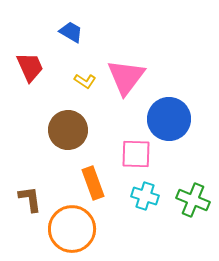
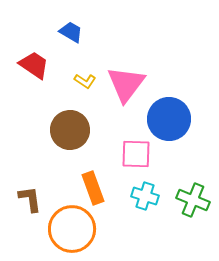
red trapezoid: moved 4 px right, 2 px up; rotated 32 degrees counterclockwise
pink triangle: moved 7 px down
brown circle: moved 2 px right
orange rectangle: moved 5 px down
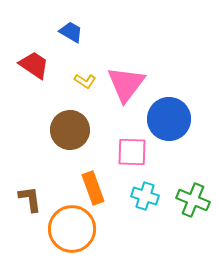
pink square: moved 4 px left, 2 px up
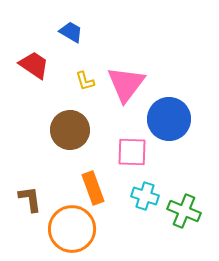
yellow L-shape: rotated 40 degrees clockwise
green cross: moved 9 px left, 11 px down
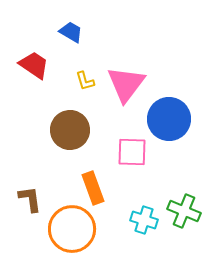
cyan cross: moved 1 px left, 24 px down
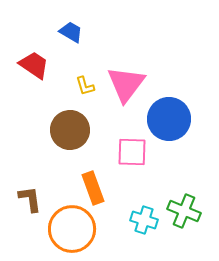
yellow L-shape: moved 5 px down
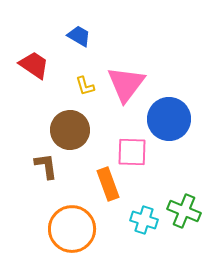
blue trapezoid: moved 8 px right, 4 px down
orange rectangle: moved 15 px right, 4 px up
brown L-shape: moved 16 px right, 33 px up
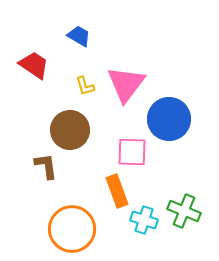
orange rectangle: moved 9 px right, 7 px down
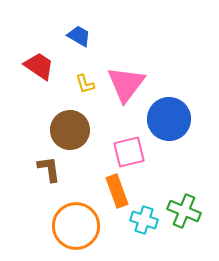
red trapezoid: moved 5 px right, 1 px down
yellow L-shape: moved 2 px up
pink square: moved 3 px left; rotated 16 degrees counterclockwise
brown L-shape: moved 3 px right, 3 px down
orange circle: moved 4 px right, 3 px up
